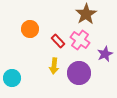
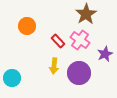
orange circle: moved 3 px left, 3 px up
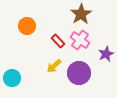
brown star: moved 5 px left
purple star: moved 1 px right
yellow arrow: rotated 42 degrees clockwise
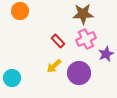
brown star: moved 2 px right; rotated 30 degrees clockwise
orange circle: moved 7 px left, 15 px up
pink cross: moved 6 px right, 1 px up; rotated 30 degrees clockwise
